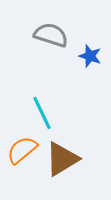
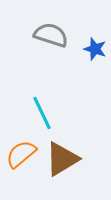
blue star: moved 5 px right, 7 px up
orange semicircle: moved 1 px left, 4 px down
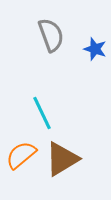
gray semicircle: rotated 52 degrees clockwise
orange semicircle: moved 1 px down
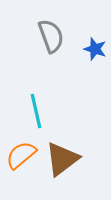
gray semicircle: moved 1 px down
cyan line: moved 6 px left, 2 px up; rotated 12 degrees clockwise
brown triangle: rotated 6 degrees counterclockwise
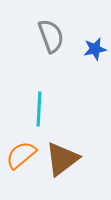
blue star: rotated 30 degrees counterclockwise
cyan line: moved 3 px right, 2 px up; rotated 16 degrees clockwise
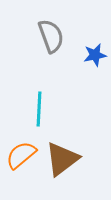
blue star: moved 6 px down
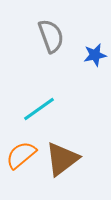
cyan line: rotated 52 degrees clockwise
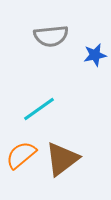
gray semicircle: rotated 104 degrees clockwise
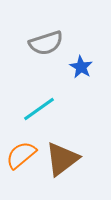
gray semicircle: moved 5 px left, 7 px down; rotated 12 degrees counterclockwise
blue star: moved 14 px left, 12 px down; rotated 30 degrees counterclockwise
